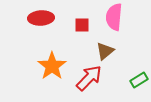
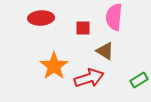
red square: moved 1 px right, 3 px down
brown triangle: rotated 48 degrees counterclockwise
orange star: moved 2 px right
red arrow: rotated 28 degrees clockwise
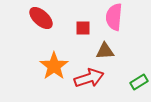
red ellipse: rotated 45 degrees clockwise
brown triangle: rotated 36 degrees counterclockwise
green rectangle: moved 2 px down
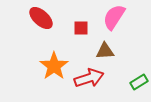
pink semicircle: rotated 28 degrees clockwise
red square: moved 2 px left
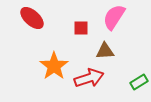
red ellipse: moved 9 px left
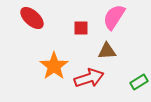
brown triangle: moved 2 px right
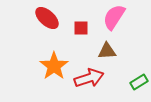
red ellipse: moved 15 px right
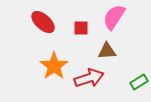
red ellipse: moved 4 px left, 4 px down
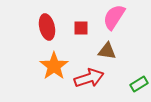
red ellipse: moved 4 px right, 5 px down; rotated 35 degrees clockwise
brown triangle: rotated 12 degrees clockwise
green rectangle: moved 2 px down
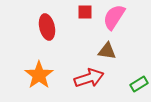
red square: moved 4 px right, 16 px up
orange star: moved 15 px left, 9 px down
